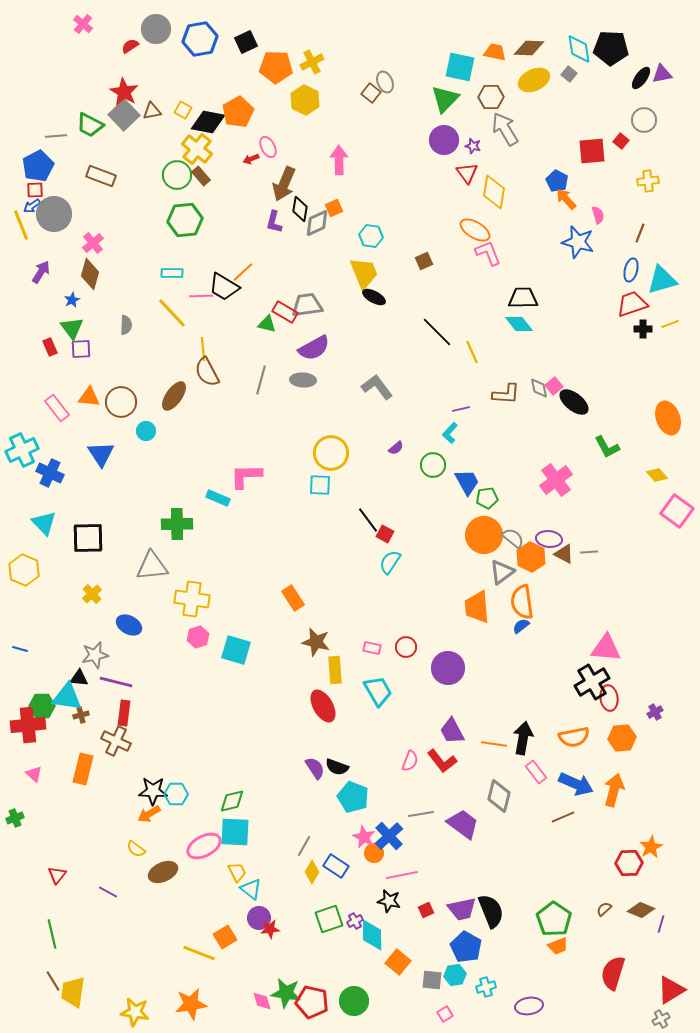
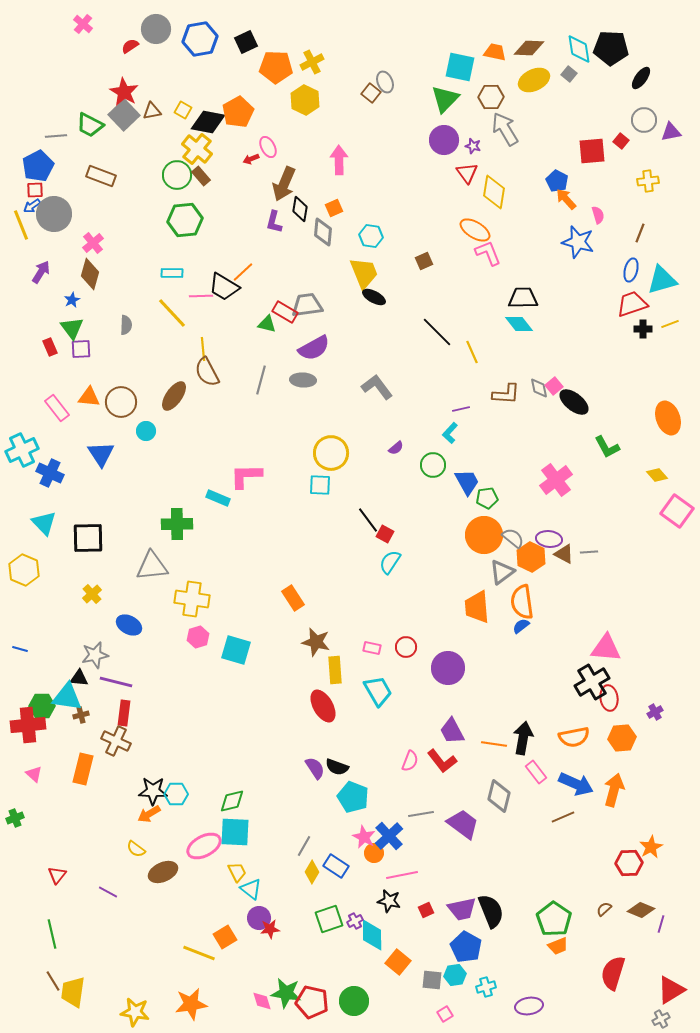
purple triangle at (662, 74): moved 9 px right, 58 px down
gray diamond at (317, 223): moved 6 px right, 9 px down; rotated 60 degrees counterclockwise
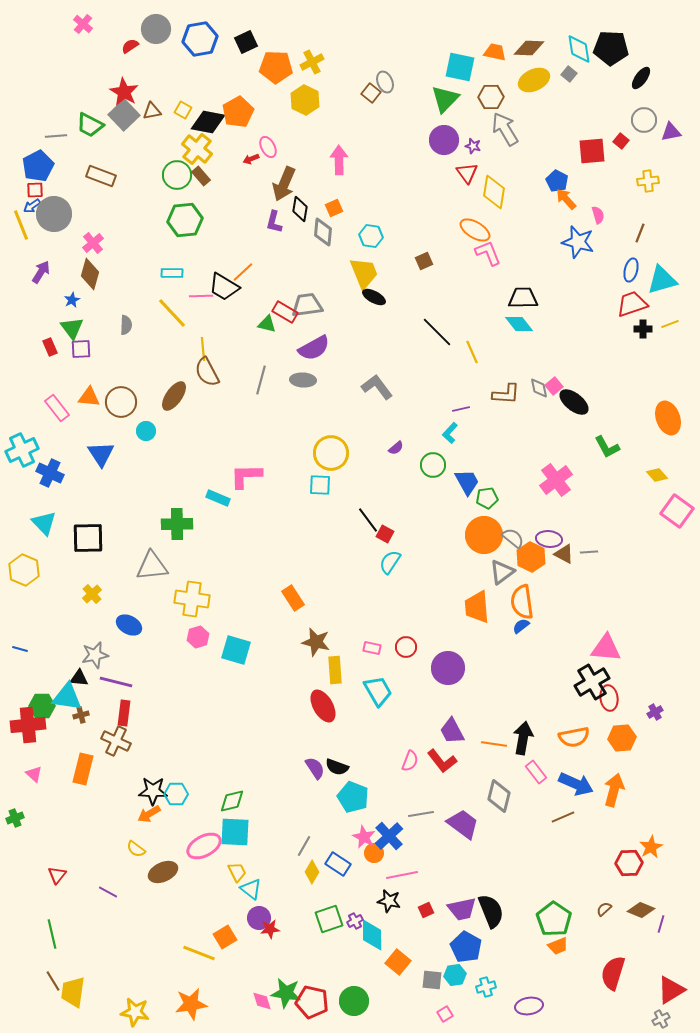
blue rectangle at (336, 866): moved 2 px right, 2 px up
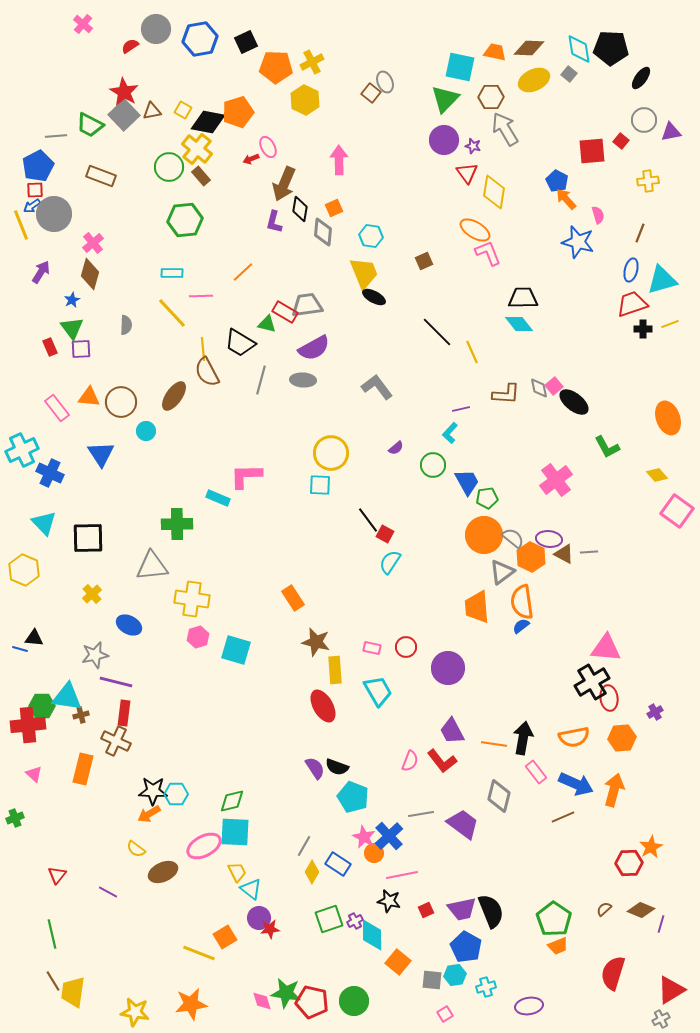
orange pentagon at (238, 112): rotated 12 degrees clockwise
green circle at (177, 175): moved 8 px left, 8 px up
black trapezoid at (224, 287): moved 16 px right, 56 px down
black triangle at (79, 678): moved 45 px left, 40 px up
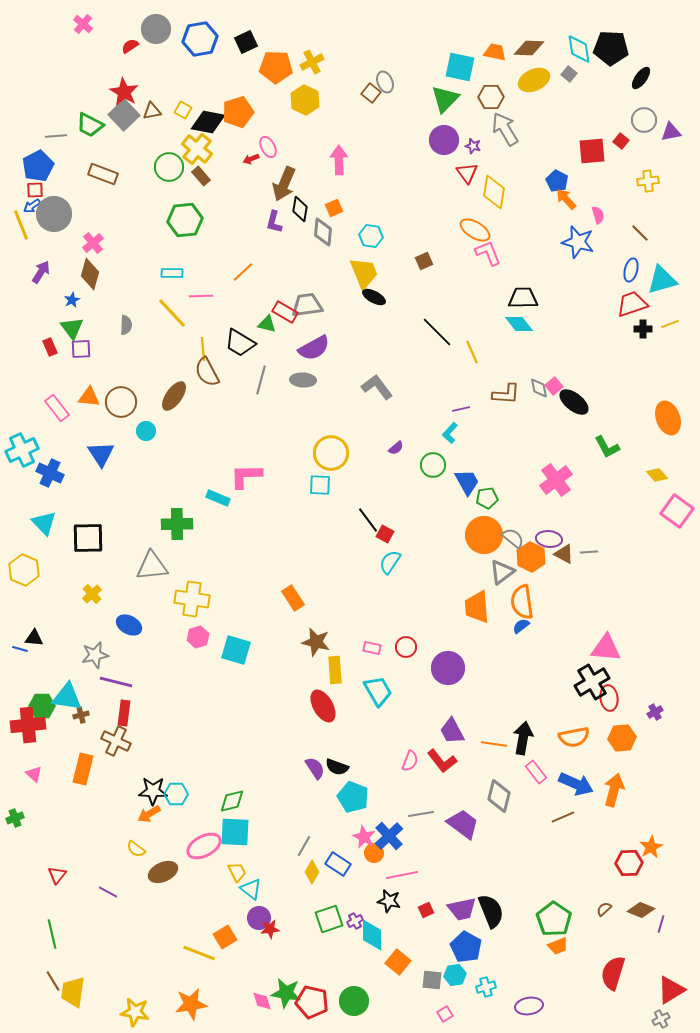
brown rectangle at (101, 176): moved 2 px right, 2 px up
brown line at (640, 233): rotated 66 degrees counterclockwise
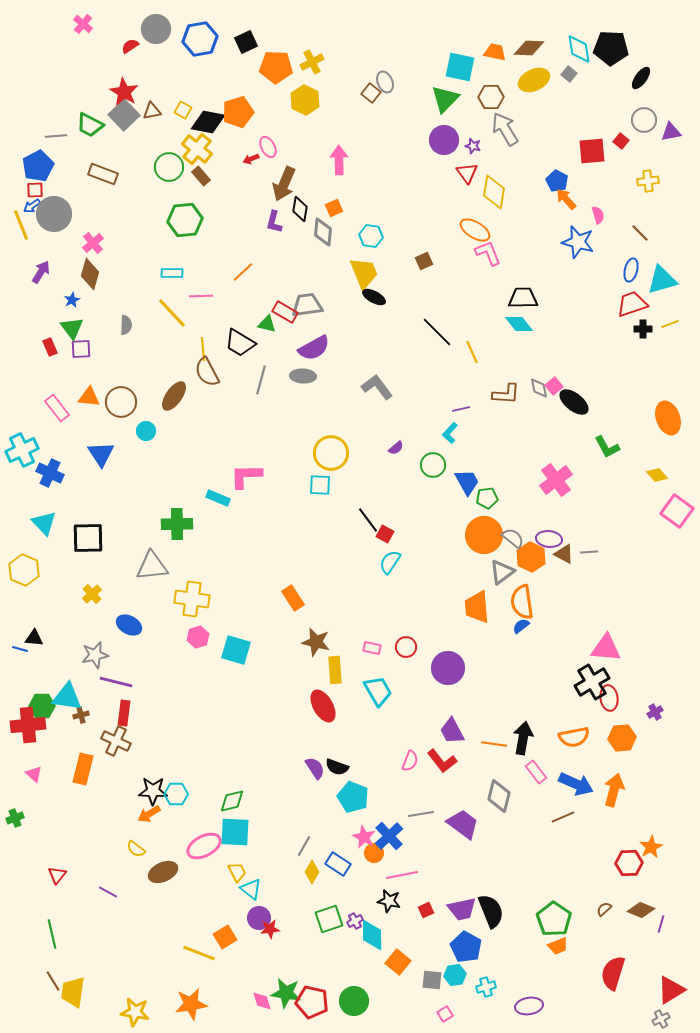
gray ellipse at (303, 380): moved 4 px up
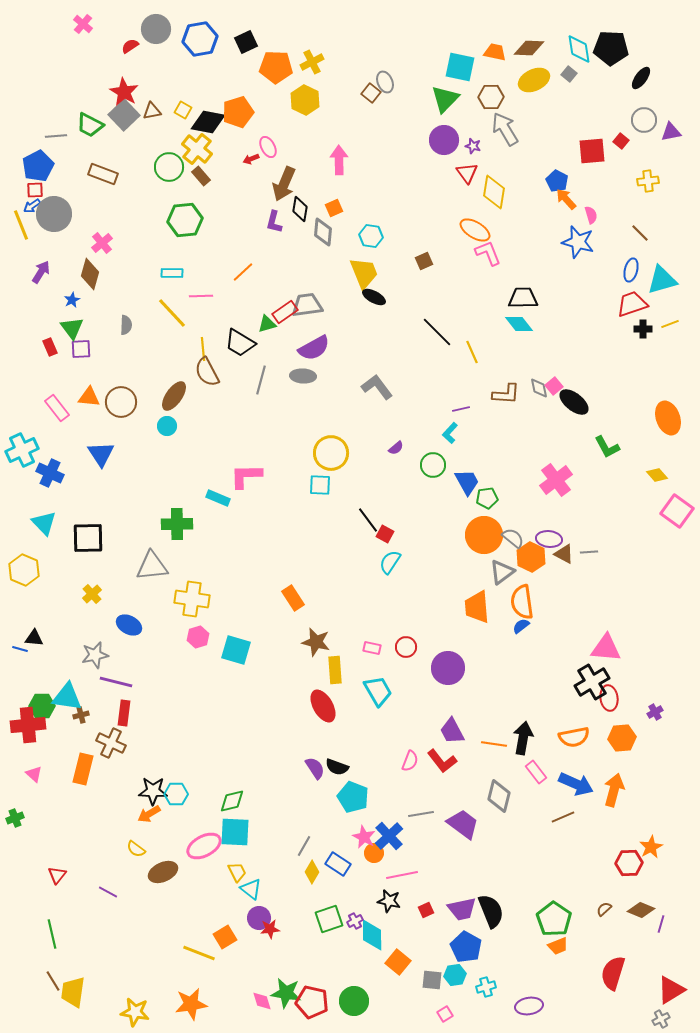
pink semicircle at (598, 215): moved 7 px left
pink cross at (93, 243): moved 9 px right
red rectangle at (285, 312): rotated 65 degrees counterclockwise
green triangle at (267, 324): rotated 30 degrees counterclockwise
cyan circle at (146, 431): moved 21 px right, 5 px up
brown cross at (116, 741): moved 5 px left, 2 px down
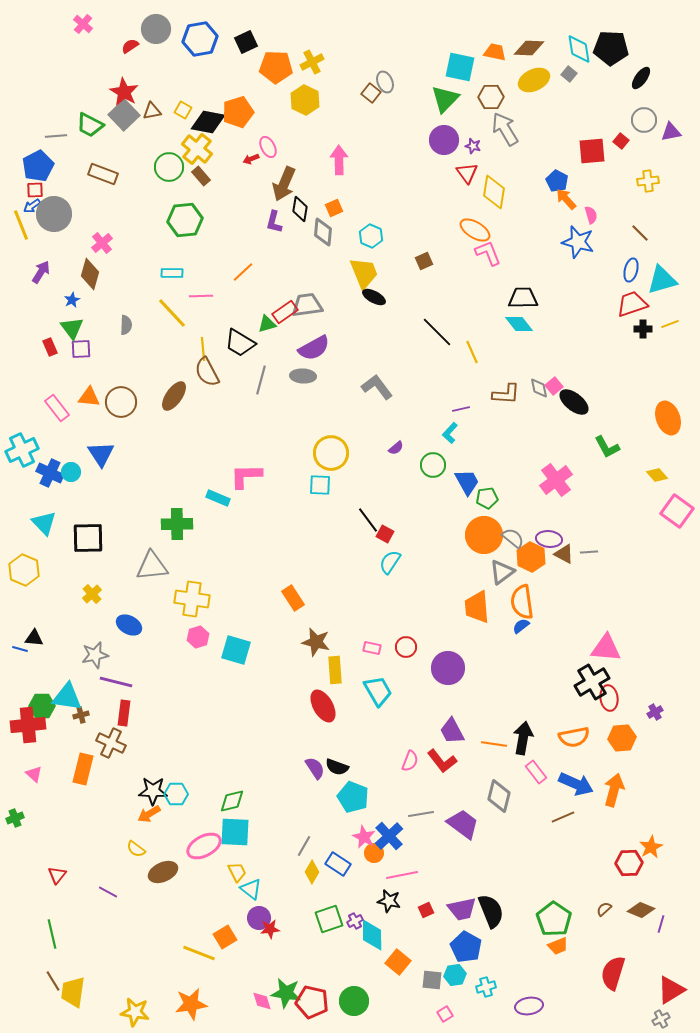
cyan hexagon at (371, 236): rotated 15 degrees clockwise
cyan circle at (167, 426): moved 96 px left, 46 px down
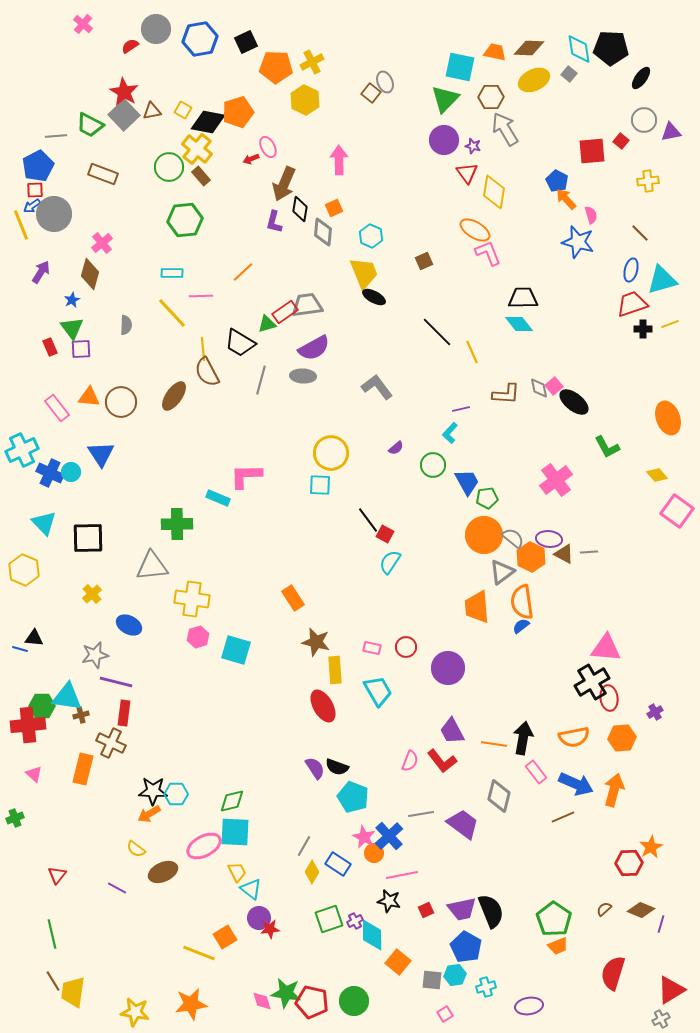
purple line at (108, 892): moved 9 px right, 4 px up
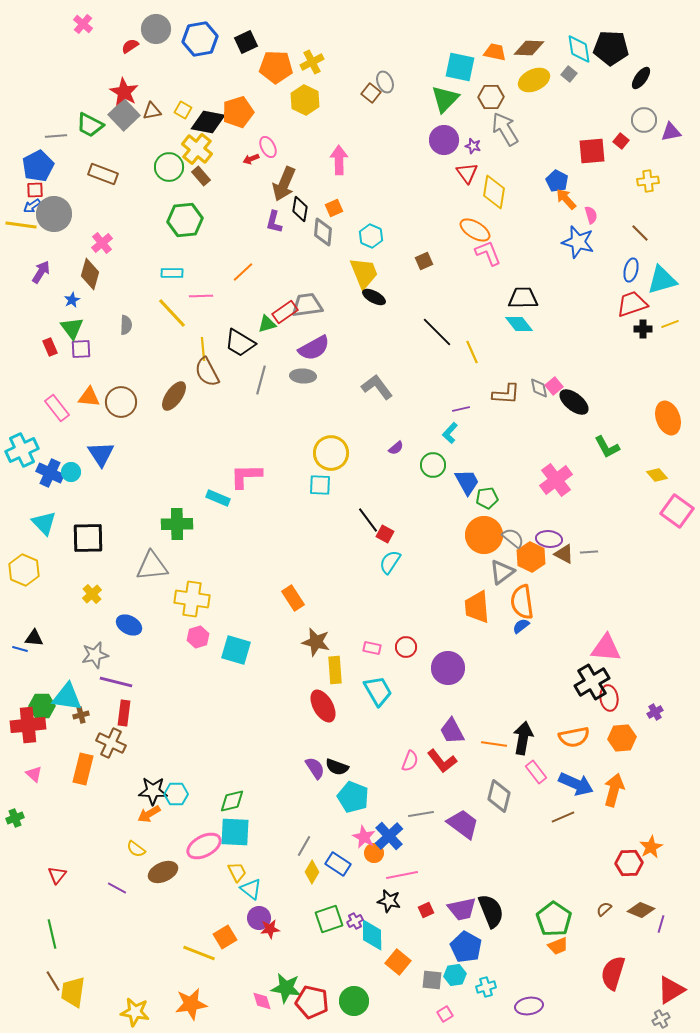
yellow line at (21, 225): rotated 60 degrees counterclockwise
green star at (286, 993): moved 5 px up
